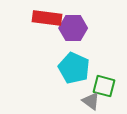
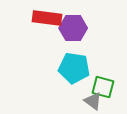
cyan pentagon: rotated 16 degrees counterclockwise
green square: moved 1 px left, 1 px down
gray triangle: moved 2 px right
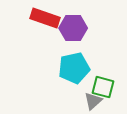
red rectangle: moved 2 px left; rotated 12 degrees clockwise
cyan pentagon: rotated 20 degrees counterclockwise
gray triangle: rotated 42 degrees clockwise
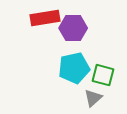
red rectangle: rotated 28 degrees counterclockwise
green square: moved 12 px up
gray triangle: moved 3 px up
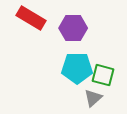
red rectangle: moved 14 px left; rotated 40 degrees clockwise
cyan pentagon: moved 3 px right; rotated 12 degrees clockwise
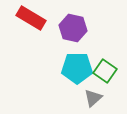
purple hexagon: rotated 12 degrees clockwise
green square: moved 2 px right, 4 px up; rotated 20 degrees clockwise
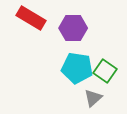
purple hexagon: rotated 12 degrees counterclockwise
cyan pentagon: rotated 8 degrees clockwise
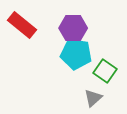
red rectangle: moved 9 px left, 7 px down; rotated 8 degrees clockwise
cyan pentagon: moved 1 px left, 14 px up
